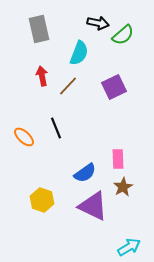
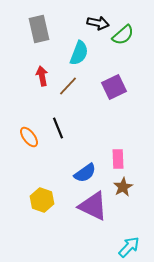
black line: moved 2 px right
orange ellipse: moved 5 px right; rotated 10 degrees clockwise
cyan arrow: rotated 15 degrees counterclockwise
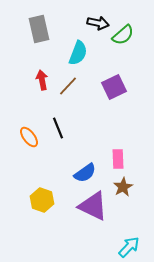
cyan semicircle: moved 1 px left
red arrow: moved 4 px down
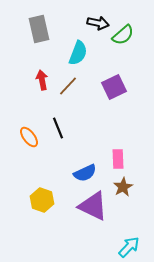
blue semicircle: rotated 10 degrees clockwise
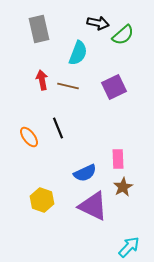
brown line: rotated 60 degrees clockwise
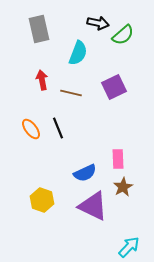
brown line: moved 3 px right, 7 px down
orange ellipse: moved 2 px right, 8 px up
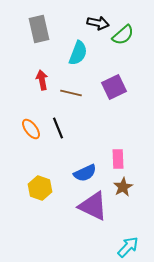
yellow hexagon: moved 2 px left, 12 px up
cyan arrow: moved 1 px left
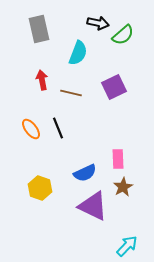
cyan arrow: moved 1 px left, 1 px up
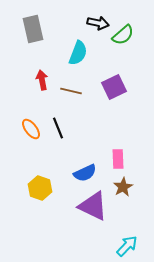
gray rectangle: moved 6 px left
brown line: moved 2 px up
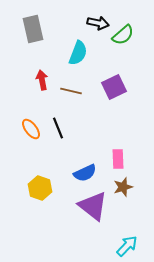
brown star: rotated 12 degrees clockwise
purple triangle: rotated 12 degrees clockwise
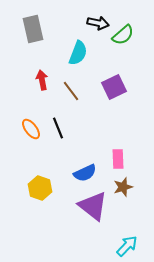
brown line: rotated 40 degrees clockwise
